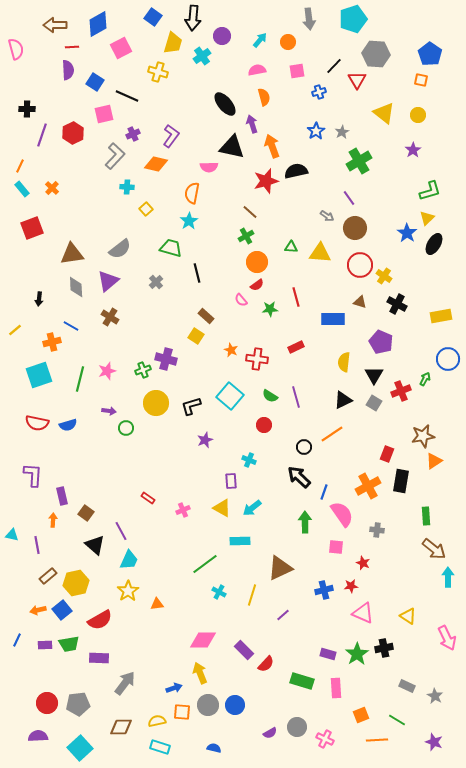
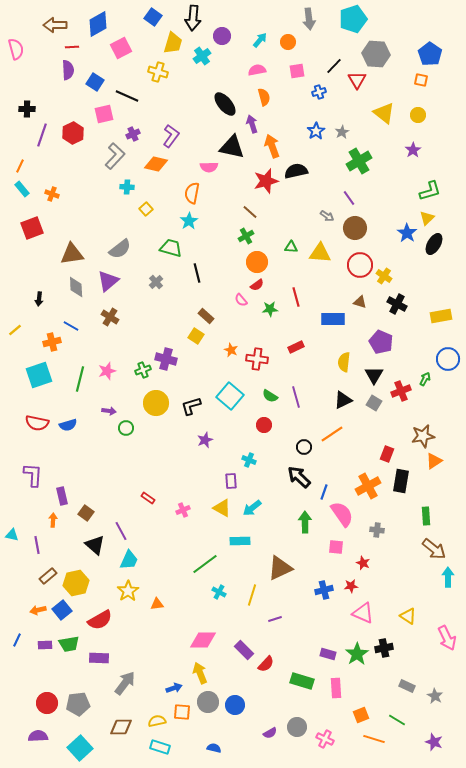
orange cross at (52, 188): moved 6 px down; rotated 24 degrees counterclockwise
purple line at (283, 615): moved 8 px left, 4 px down; rotated 24 degrees clockwise
gray circle at (208, 705): moved 3 px up
orange line at (377, 740): moved 3 px left, 1 px up; rotated 20 degrees clockwise
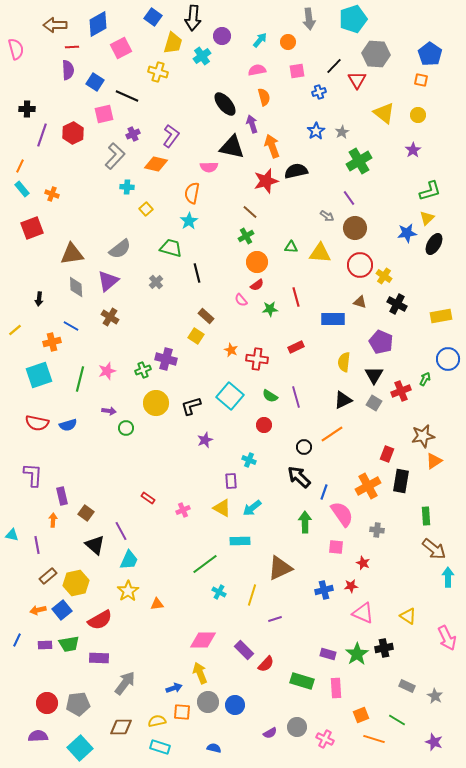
blue star at (407, 233): rotated 30 degrees clockwise
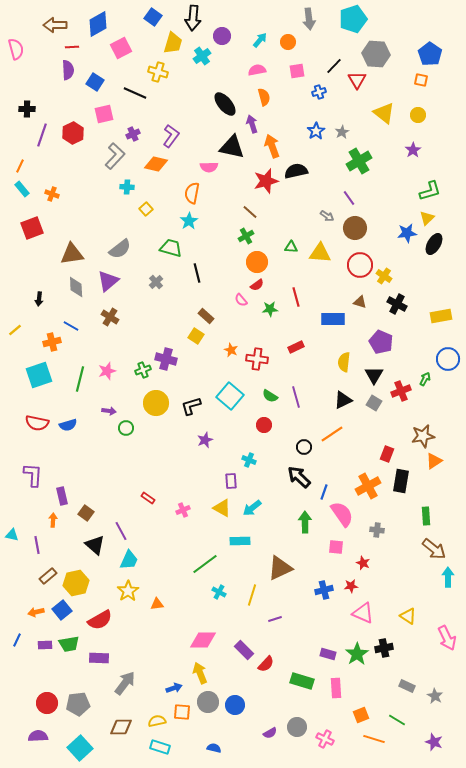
black line at (127, 96): moved 8 px right, 3 px up
orange arrow at (38, 610): moved 2 px left, 2 px down
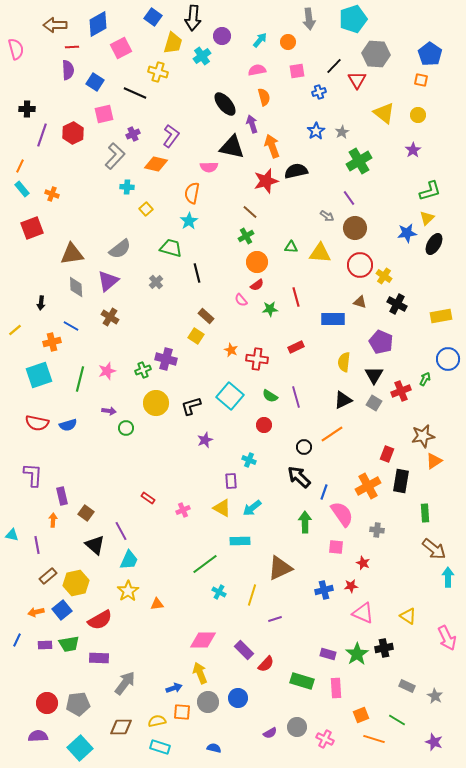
black arrow at (39, 299): moved 2 px right, 4 px down
green rectangle at (426, 516): moved 1 px left, 3 px up
blue circle at (235, 705): moved 3 px right, 7 px up
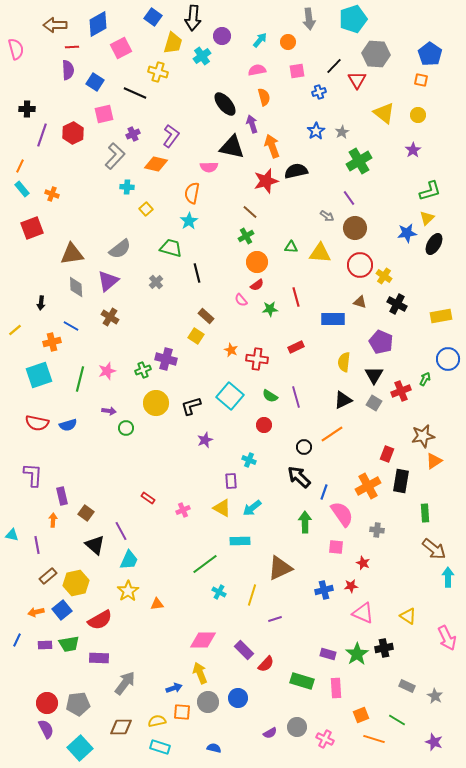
purple semicircle at (38, 736): moved 8 px right, 7 px up; rotated 66 degrees clockwise
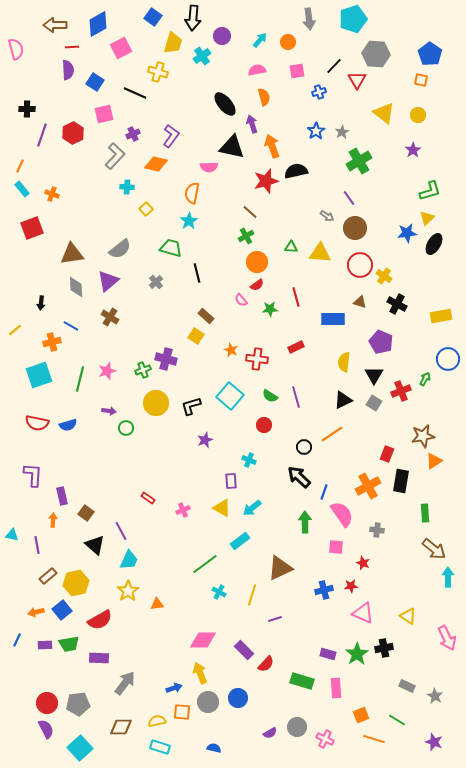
cyan rectangle at (240, 541): rotated 36 degrees counterclockwise
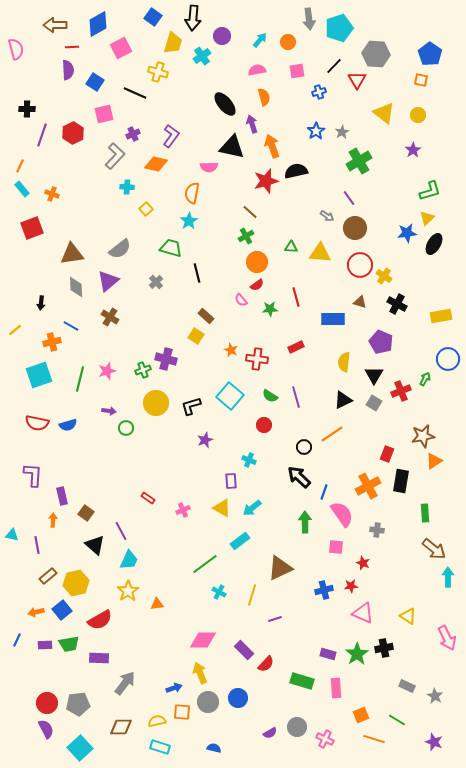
cyan pentagon at (353, 19): moved 14 px left, 9 px down
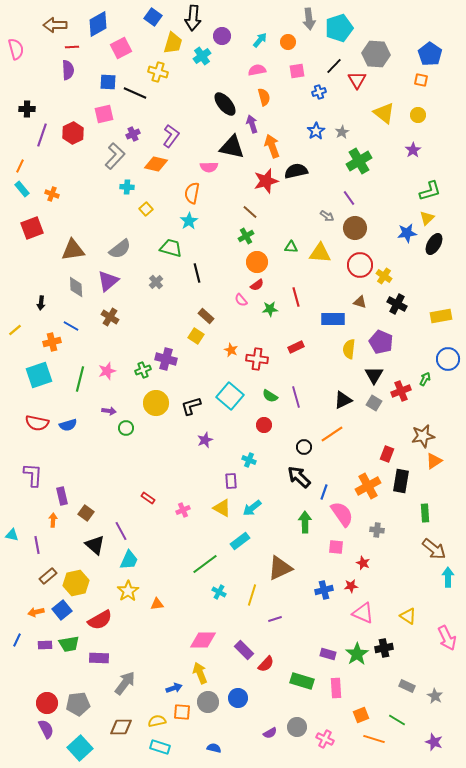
blue square at (95, 82): moved 13 px right; rotated 30 degrees counterclockwise
brown triangle at (72, 254): moved 1 px right, 4 px up
yellow semicircle at (344, 362): moved 5 px right, 13 px up
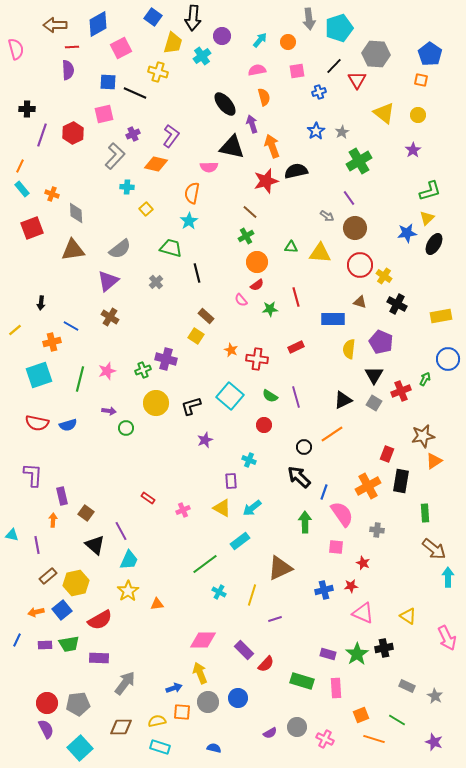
gray diamond at (76, 287): moved 74 px up
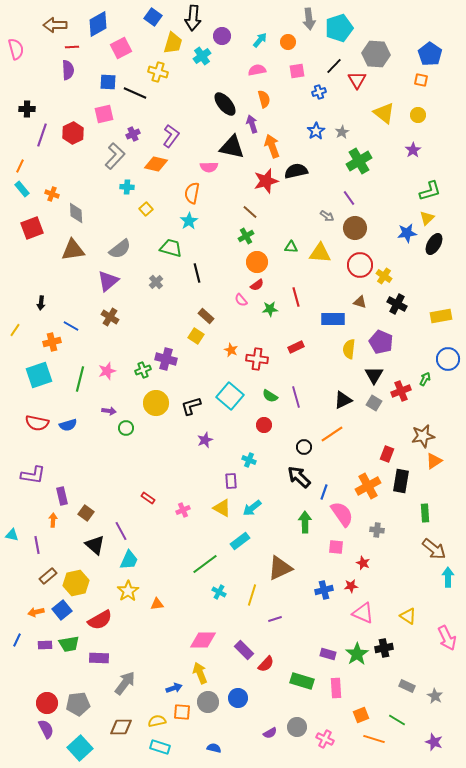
orange semicircle at (264, 97): moved 2 px down
yellow line at (15, 330): rotated 16 degrees counterclockwise
purple L-shape at (33, 475): rotated 95 degrees clockwise
